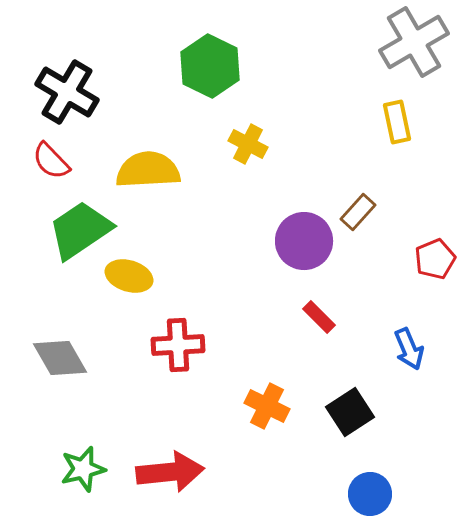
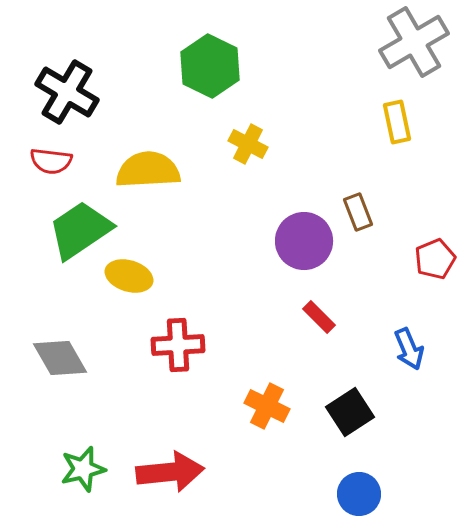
red semicircle: rotated 39 degrees counterclockwise
brown rectangle: rotated 63 degrees counterclockwise
blue circle: moved 11 px left
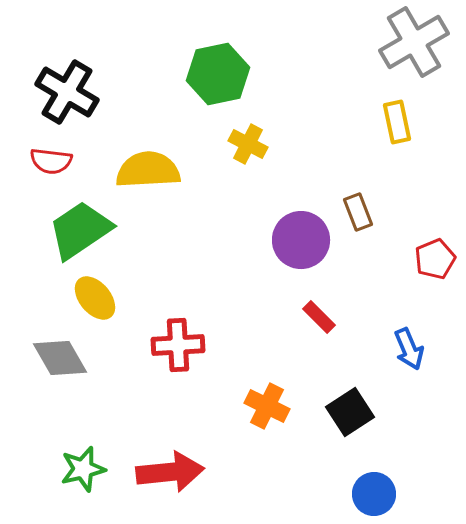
green hexagon: moved 8 px right, 8 px down; rotated 22 degrees clockwise
purple circle: moved 3 px left, 1 px up
yellow ellipse: moved 34 px left, 22 px down; rotated 33 degrees clockwise
blue circle: moved 15 px right
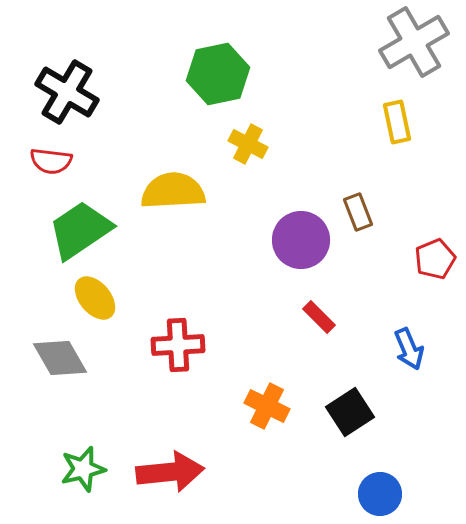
yellow semicircle: moved 25 px right, 21 px down
blue circle: moved 6 px right
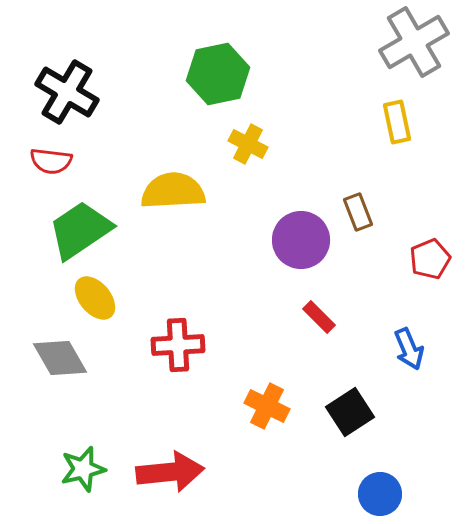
red pentagon: moved 5 px left
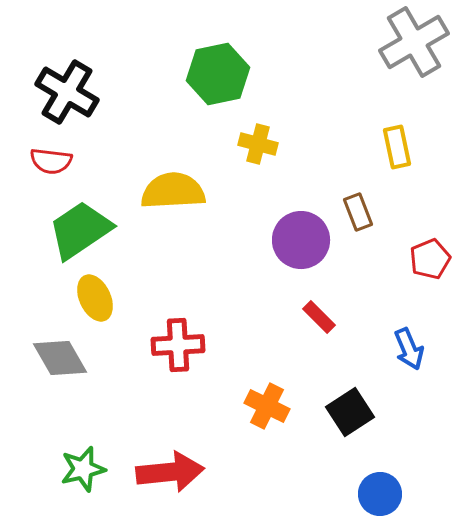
yellow rectangle: moved 25 px down
yellow cross: moved 10 px right; rotated 12 degrees counterclockwise
yellow ellipse: rotated 15 degrees clockwise
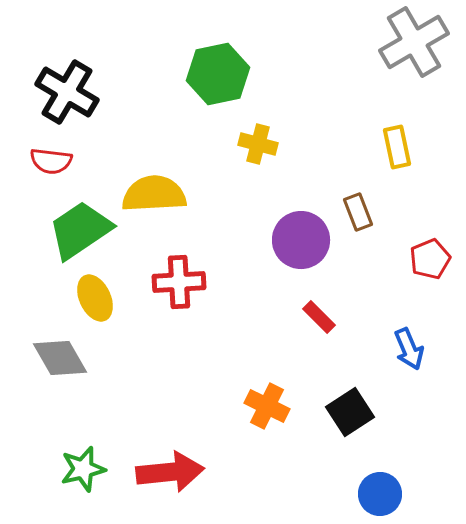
yellow semicircle: moved 19 px left, 3 px down
red cross: moved 1 px right, 63 px up
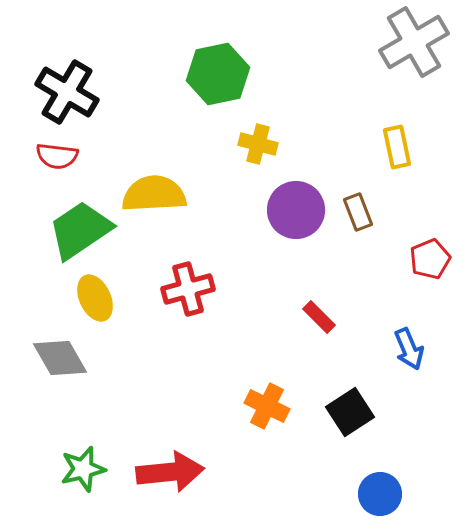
red semicircle: moved 6 px right, 5 px up
purple circle: moved 5 px left, 30 px up
red cross: moved 9 px right, 7 px down; rotated 12 degrees counterclockwise
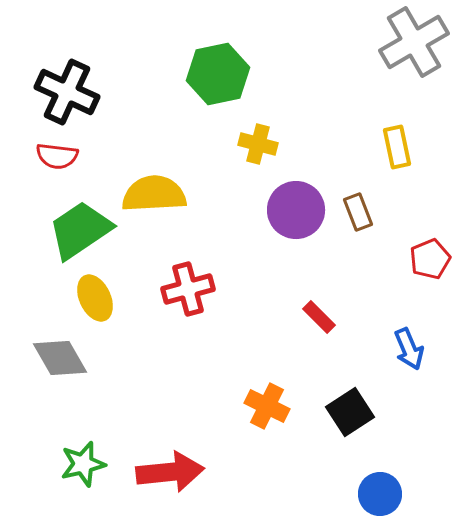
black cross: rotated 6 degrees counterclockwise
green star: moved 5 px up
